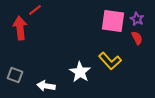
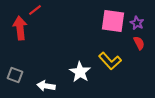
purple star: moved 4 px down
red semicircle: moved 2 px right, 5 px down
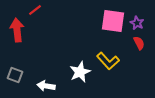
red arrow: moved 3 px left, 2 px down
yellow L-shape: moved 2 px left
white star: rotated 15 degrees clockwise
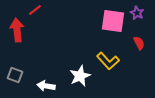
purple star: moved 10 px up
white star: moved 4 px down
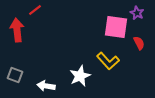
pink square: moved 3 px right, 6 px down
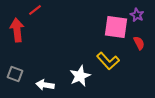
purple star: moved 2 px down
gray square: moved 1 px up
white arrow: moved 1 px left, 1 px up
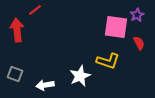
purple star: rotated 16 degrees clockwise
yellow L-shape: rotated 30 degrees counterclockwise
white arrow: rotated 18 degrees counterclockwise
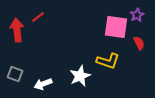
red line: moved 3 px right, 7 px down
white arrow: moved 2 px left, 1 px up; rotated 12 degrees counterclockwise
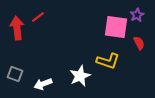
red arrow: moved 2 px up
